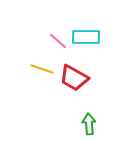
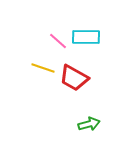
yellow line: moved 1 px right, 1 px up
green arrow: rotated 80 degrees clockwise
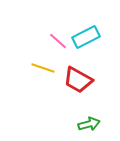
cyan rectangle: rotated 28 degrees counterclockwise
red trapezoid: moved 4 px right, 2 px down
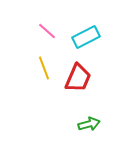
pink line: moved 11 px left, 10 px up
yellow line: moved 1 px right; rotated 50 degrees clockwise
red trapezoid: moved 2 px up; rotated 96 degrees counterclockwise
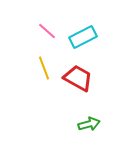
cyan rectangle: moved 3 px left
red trapezoid: rotated 84 degrees counterclockwise
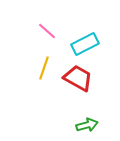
cyan rectangle: moved 2 px right, 7 px down
yellow line: rotated 40 degrees clockwise
green arrow: moved 2 px left, 1 px down
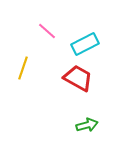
yellow line: moved 21 px left
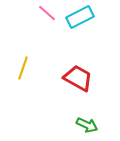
pink line: moved 18 px up
cyan rectangle: moved 5 px left, 27 px up
green arrow: rotated 40 degrees clockwise
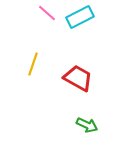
yellow line: moved 10 px right, 4 px up
